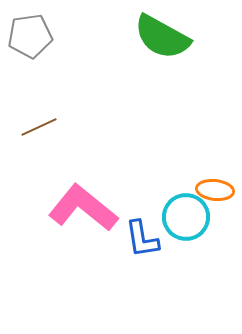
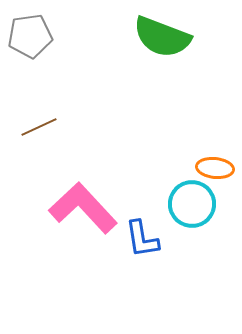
green semicircle: rotated 8 degrees counterclockwise
orange ellipse: moved 22 px up
pink L-shape: rotated 8 degrees clockwise
cyan circle: moved 6 px right, 13 px up
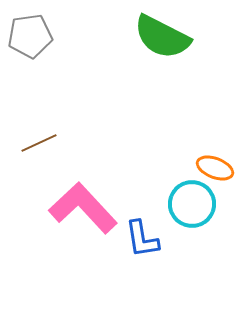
green semicircle: rotated 6 degrees clockwise
brown line: moved 16 px down
orange ellipse: rotated 15 degrees clockwise
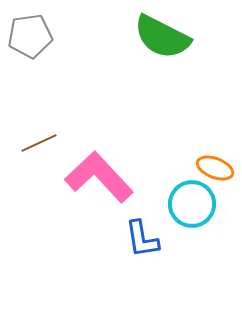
pink L-shape: moved 16 px right, 31 px up
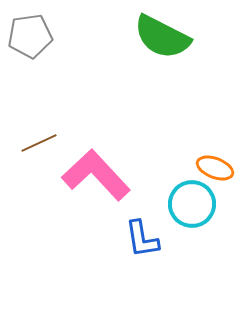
pink L-shape: moved 3 px left, 2 px up
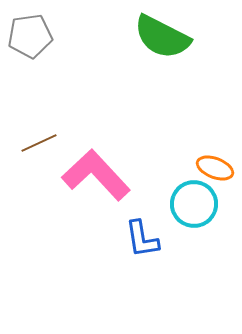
cyan circle: moved 2 px right
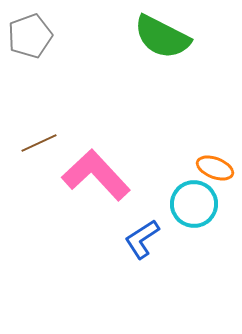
gray pentagon: rotated 12 degrees counterclockwise
blue L-shape: rotated 66 degrees clockwise
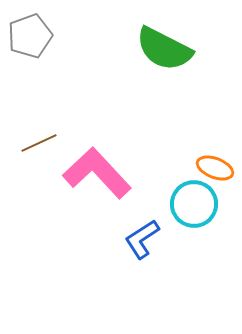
green semicircle: moved 2 px right, 12 px down
pink L-shape: moved 1 px right, 2 px up
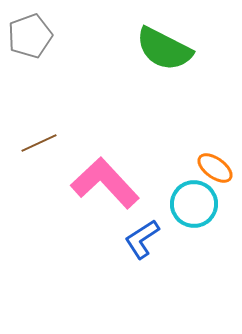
orange ellipse: rotated 15 degrees clockwise
pink L-shape: moved 8 px right, 10 px down
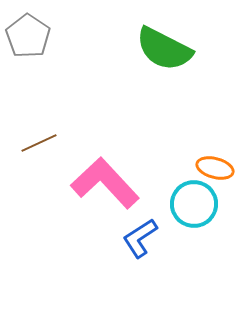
gray pentagon: moved 2 px left; rotated 18 degrees counterclockwise
orange ellipse: rotated 21 degrees counterclockwise
blue L-shape: moved 2 px left, 1 px up
